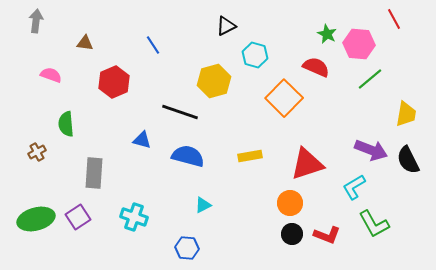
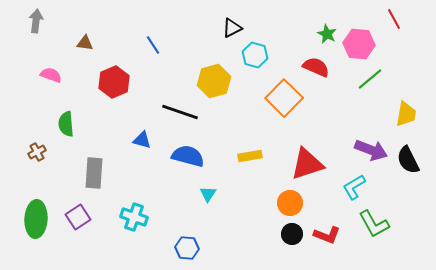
black triangle: moved 6 px right, 2 px down
cyan triangle: moved 5 px right, 11 px up; rotated 30 degrees counterclockwise
green ellipse: rotated 72 degrees counterclockwise
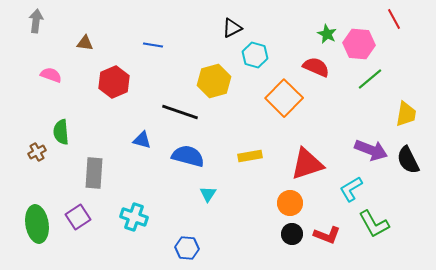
blue line: rotated 48 degrees counterclockwise
green semicircle: moved 5 px left, 8 px down
cyan L-shape: moved 3 px left, 2 px down
green ellipse: moved 1 px right, 5 px down; rotated 12 degrees counterclockwise
